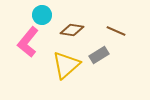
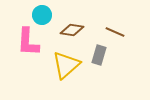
brown line: moved 1 px left, 1 px down
pink L-shape: rotated 36 degrees counterclockwise
gray rectangle: rotated 42 degrees counterclockwise
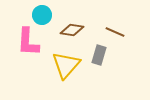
yellow triangle: rotated 8 degrees counterclockwise
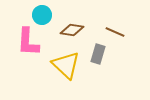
gray rectangle: moved 1 px left, 1 px up
yellow triangle: rotated 28 degrees counterclockwise
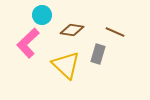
pink L-shape: moved 1 px down; rotated 44 degrees clockwise
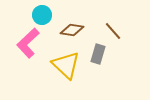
brown line: moved 2 px left, 1 px up; rotated 24 degrees clockwise
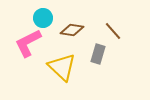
cyan circle: moved 1 px right, 3 px down
pink L-shape: rotated 16 degrees clockwise
yellow triangle: moved 4 px left, 2 px down
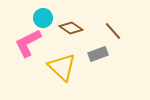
brown diamond: moved 1 px left, 2 px up; rotated 25 degrees clockwise
gray rectangle: rotated 54 degrees clockwise
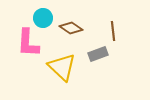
brown line: rotated 36 degrees clockwise
pink L-shape: rotated 60 degrees counterclockwise
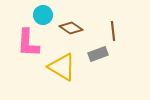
cyan circle: moved 3 px up
yellow triangle: rotated 12 degrees counterclockwise
